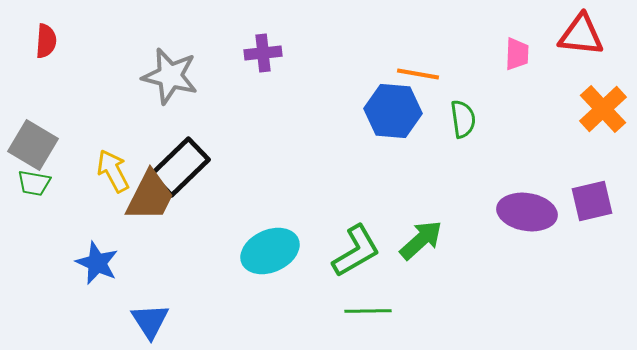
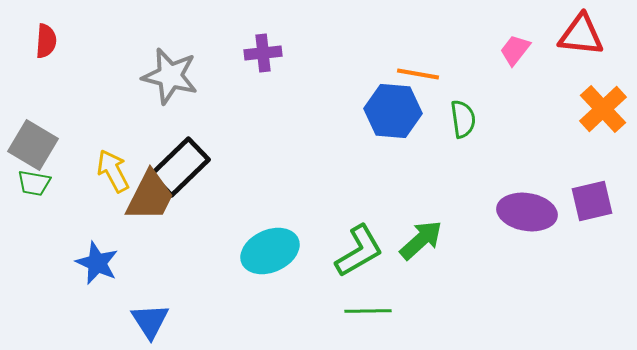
pink trapezoid: moved 2 px left, 4 px up; rotated 144 degrees counterclockwise
green L-shape: moved 3 px right
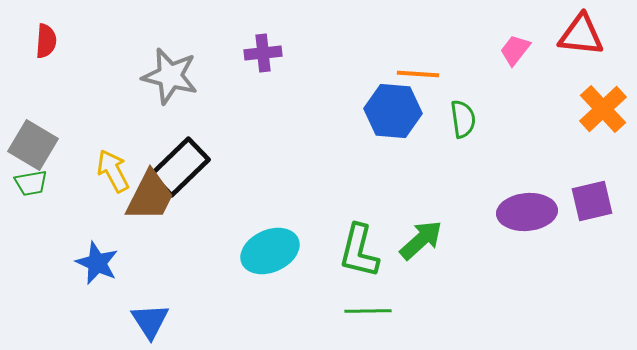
orange line: rotated 6 degrees counterclockwise
green trapezoid: moved 3 px left; rotated 20 degrees counterclockwise
purple ellipse: rotated 14 degrees counterclockwise
green L-shape: rotated 134 degrees clockwise
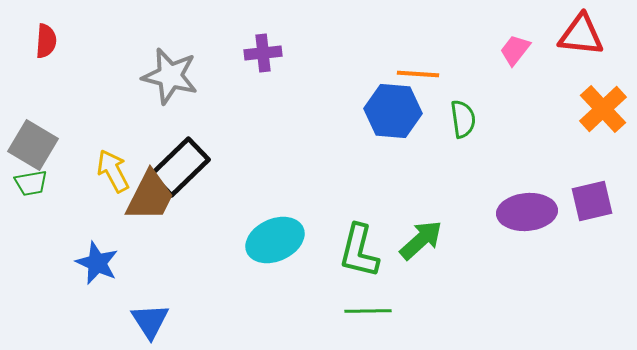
cyan ellipse: moved 5 px right, 11 px up
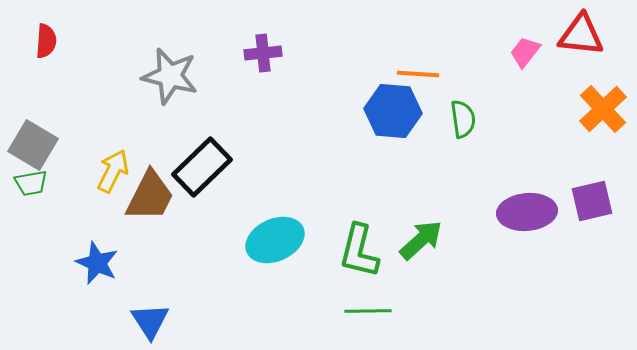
pink trapezoid: moved 10 px right, 2 px down
black rectangle: moved 22 px right
yellow arrow: rotated 54 degrees clockwise
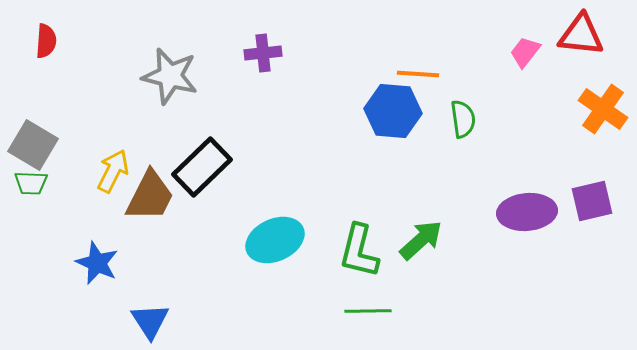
orange cross: rotated 12 degrees counterclockwise
green trapezoid: rotated 12 degrees clockwise
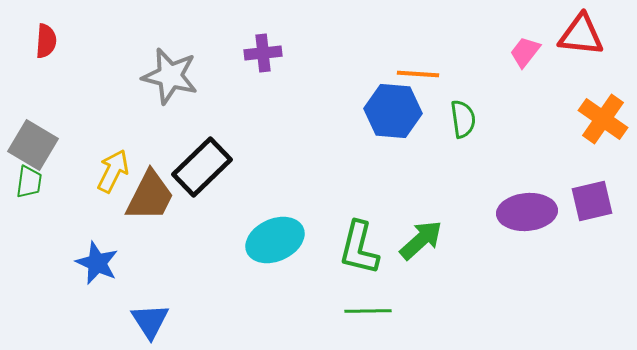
orange cross: moved 10 px down
green trapezoid: moved 2 px left, 1 px up; rotated 84 degrees counterclockwise
green L-shape: moved 3 px up
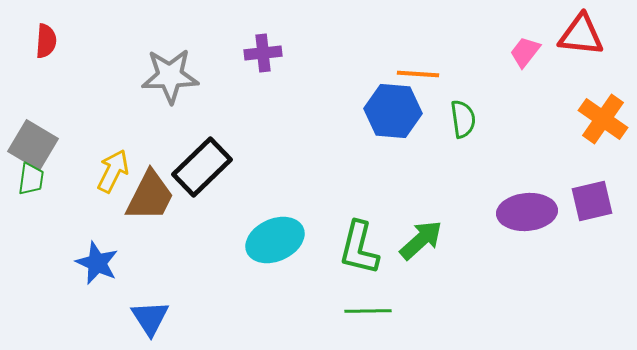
gray star: rotated 16 degrees counterclockwise
green trapezoid: moved 2 px right, 3 px up
blue triangle: moved 3 px up
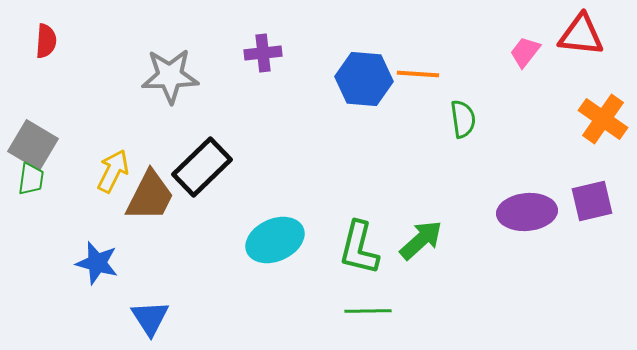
blue hexagon: moved 29 px left, 32 px up
blue star: rotated 9 degrees counterclockwise
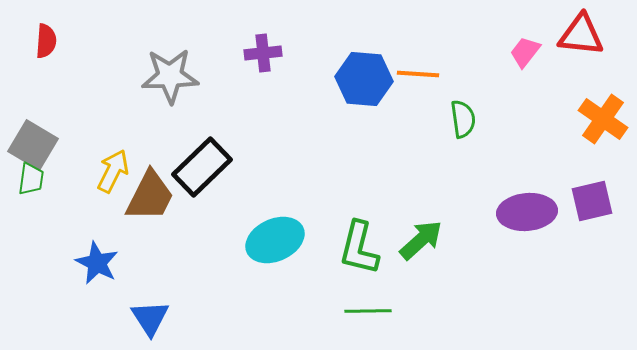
blue star: rotated 12 degrees clockwise
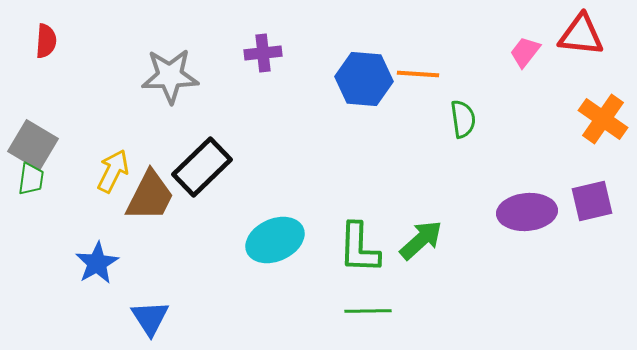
green L-shape: rotated 12 degrees counterclockwise
blue star: rotated 15 degrees clockwise
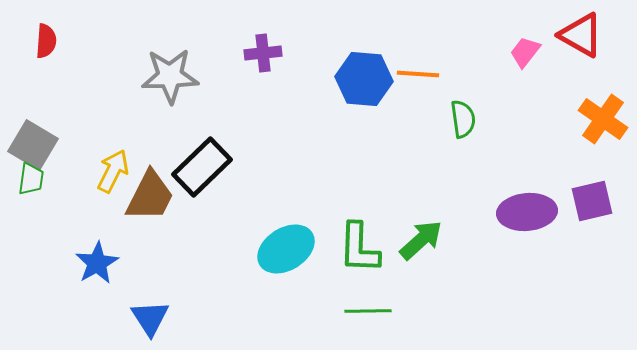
red triangle: rotated 24 degrees clockwise
cyan ellipse: moved 11 px right, 9 px down; rotated 8 degrees counterclockwise
